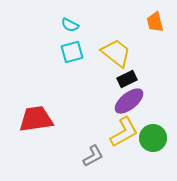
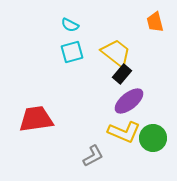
black rectangle: moved 5 px left, 5 px up; rotated 24 degrees counterclockwise
yellow L-shape: rotated 52 degrees clockwise
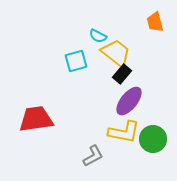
cyan semicircle: moved 28 px right, 11 px down
cyan square: moved 4 px right, 9 px down
purple ellipse: rotated 12 degrees counterclockwise
yellow L-shape: rotated 12 degrees counterclockwise
green circle: moved 1 px down
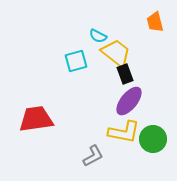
black rectangle: moved 3 px right; rotated 60 degrees counterclockwise
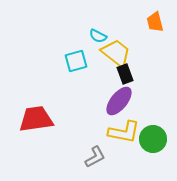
purple ellipse: moved 10 px left
gray L-shape: moved 2 px right, 1 px down
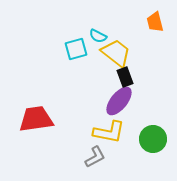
cyan square: moved 12 px up
black rectangle: moved 3 px down
yellow L-shape: moved 15 px left
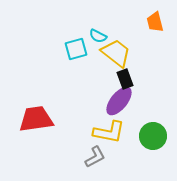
black rectangle: moved 2 px down
green circle: moved 3 px up
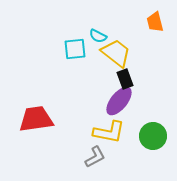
cyan square: moved 1 px left; rotated 10 degrees clockwise
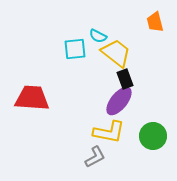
red trapezoid: moved 4 px left, 21 px up; rotated 12 degrees clockwise
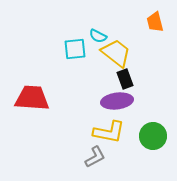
purple ellipse: moved 2 px left; rotated 44 degrees clockwise
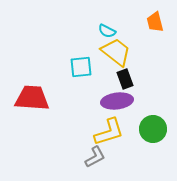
cyan semicircle: moved 9 px right, 5 px up
cyan square: moved 6 px right, 18 px down
yellow trapezoid: moved 1 px up
yellow L-shape: rotated 28 degrees counterclockwise
green circle: moved 7 px up
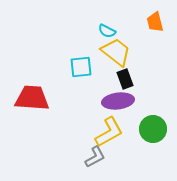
purple ellipse: moved 1 px right
yellow L-shape: rotated 12 degrees counterclockwise
